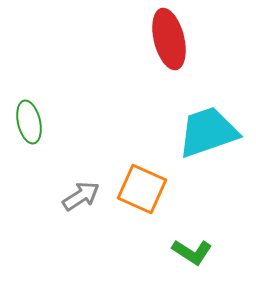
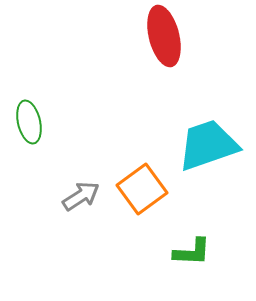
red ellipse: moved 5 px left, 3 px up
cyan trapezoid: moved 13 px down
orange square: rotated 30 degrees clockwise
green L-shape: rotated 30 degrees counterclockwise
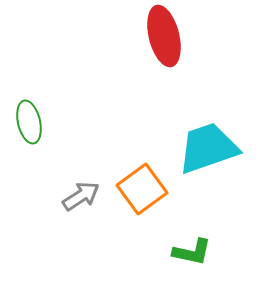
cyan trapezoid: moved 3 px down
green L-shape: rotated 9 degrees clockwise
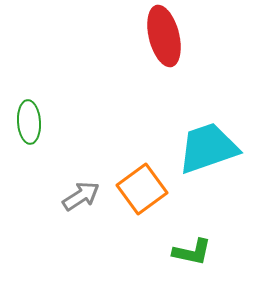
green ellipse: rotated 9 degrees clockwise
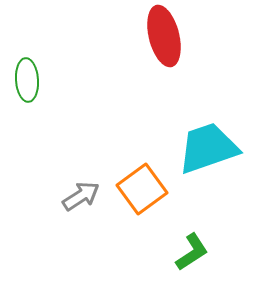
green ellipse: moved 2 px left, 42 px up
green L-shape: rotated 45 degrees counterclockwise
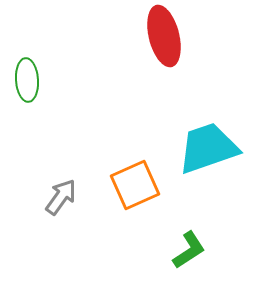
orange square: moved 7 px left, 4 px up; rotated 12 degrees clockwise
gray arrow: moved 20 px left, 1 px down; rotated 21 degrees counterclockwise
green L-shape: moved 3 px left, 2 px up
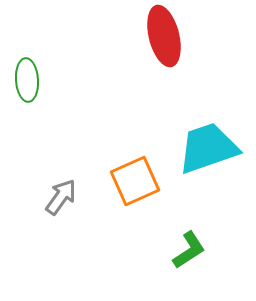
orange square: moved 4 px up
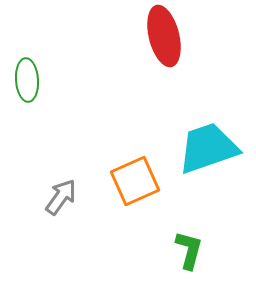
green L-shape: rotated 42 degrees counterclockwise
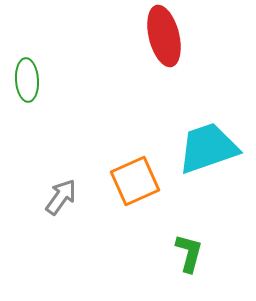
green L-shape: moved 3 px down
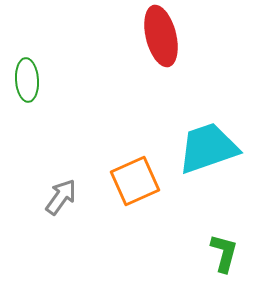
red ellipse: moved 3 px left
green L-shape: moved 35 px right
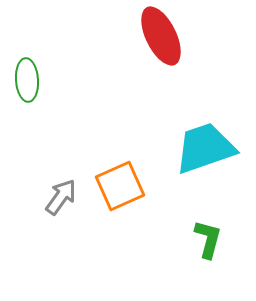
red ellipse: rotated 12 degrees counterclockwise
cyan trapezoid: moved 3 px left
orange square: moved 15 px left, 5 px down
green L-shape: moved 16 px left, 14 px up
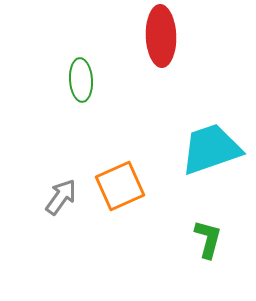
red ellipse: rotated 24 degrees clockwise
green ellipse: moved 54 px right
cyan trapezoid: moved 6 px right, 1 px down
